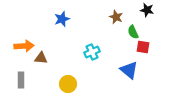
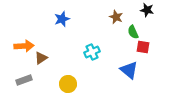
brown triangle: rotated 40 degrees counterclockwise
gray rectangle: moved 3 px right; rotated 70 degrees clockwise
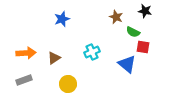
black star: moved 2 px left, 1 px down
green semicircle: rotated 40 degrees counterclockwise
orange arrow: moved 2 px right, 7 px down
brown triangle: moved 13 px right
blue triangle: moved 2 px left, 6 px up
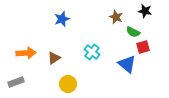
red square: rotated 24 degrees counterclockwise
cyan cross: rotated 28 degrees counterclockwise
gray rectangle: moved 8 px left, 2 px down
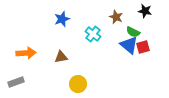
cyan cross: moved 1 px right, 18 px up
brown triangle: moved 7 px right, 1 px up; rotated 24 degrees clockwise
blue triangle: moved 2 px right, 19 px up
yellow circle: moved 10 px right
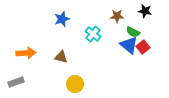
brown star: moved 1 px right, 1 px up; rotated 24 degrees counterclockwise
red square: rotated 24 degrees counterclockwise
brown triangle: rotated 24 degrees clockwise
yellow circle: moved 3 px left
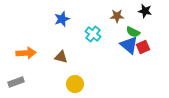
red square: rotated 16 degrees clockwise
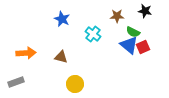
blue star: rotated 28 degrees counterclockwise
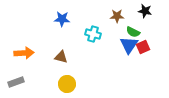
blue star: rotated 21 degrees counterclockwise
cyan cross: rotated 21 degrees counterclockwise
blue triangle: rotated 24 degrees clockwise
orange arrow: moved 2 px left
yellow circle: moved 8 px left
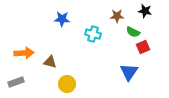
blue triangle: moved 27 px down
brown triangle: moved 11 px left, 5 px down
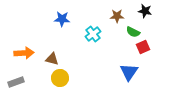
cyan cross: rotated 35 degrees clockwise
brown triangle: moved 2 px right, 3 px up
yellow circle: moved 7 px left, 6 px up
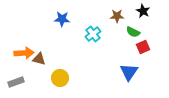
black star: moved 2 px left; rotated 16 degrees clockwise
brown triangle: moved 13 px left
